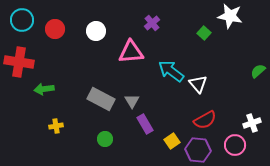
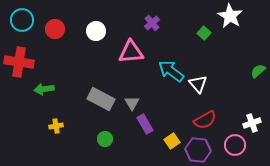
white star: rotated 20 degrees clockwise
gray triangle: moved 2 px down
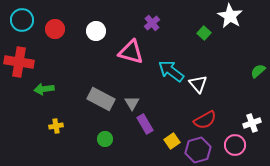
pink triangle: rotated 20 degrees clockwise
purple hexagon: rotated 20 degrees counterclockwise
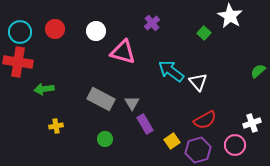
cyan circle: moved 2 px left, 12 px down
pink triangle: moved 8 px left
red cross: moved 1 px left
white triangle: moved 2 px up
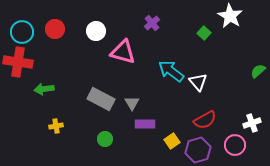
cyan circle: moved 2 px right
purple rectangle: rotated 60 degrees counterclockwise
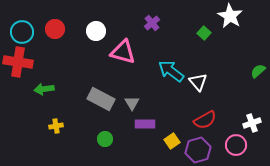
pink circle: moved 1 px right
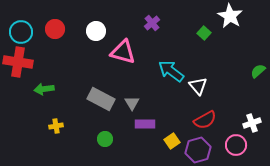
cyan circle: moved 1 px left
white triangle: moved 4 px down
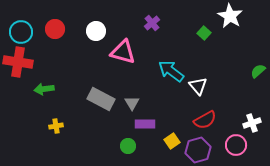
green circle: moved 23 px right, 7 px down
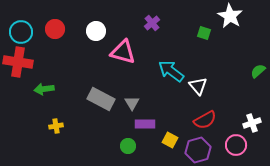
green square: rotated 24 degrees counterclockwise
yellow square: moved 2 px left, 1 px up; rotated 28 degrees counterclockwise
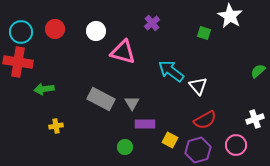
white cross: moved 3 px right, 4 px up
green circle: moved 3 px left, 1 px down
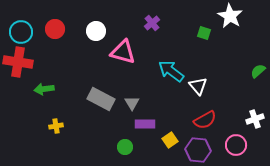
yellow square: rotated 28 degrees clockwise
purple hexagon: rotated 20 degrees clockwise
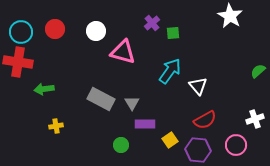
green square: moved 31 px left; rotated 24 degrees counterclockwise
cyan arrow: moved 1 px left; rotated 88 degrees clockwise
green circle: moved 4 px left, 2 px up
